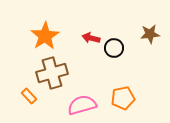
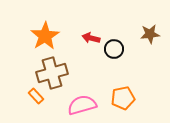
black circle: moved 1 px down
orange rectangle: moved 7 px right
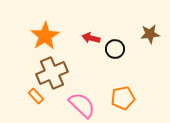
black circle: moved 1 px right
brown cross: rotated 8 degrees counterclockwise
pink semicircle: rotated 60 degrees clockwise
